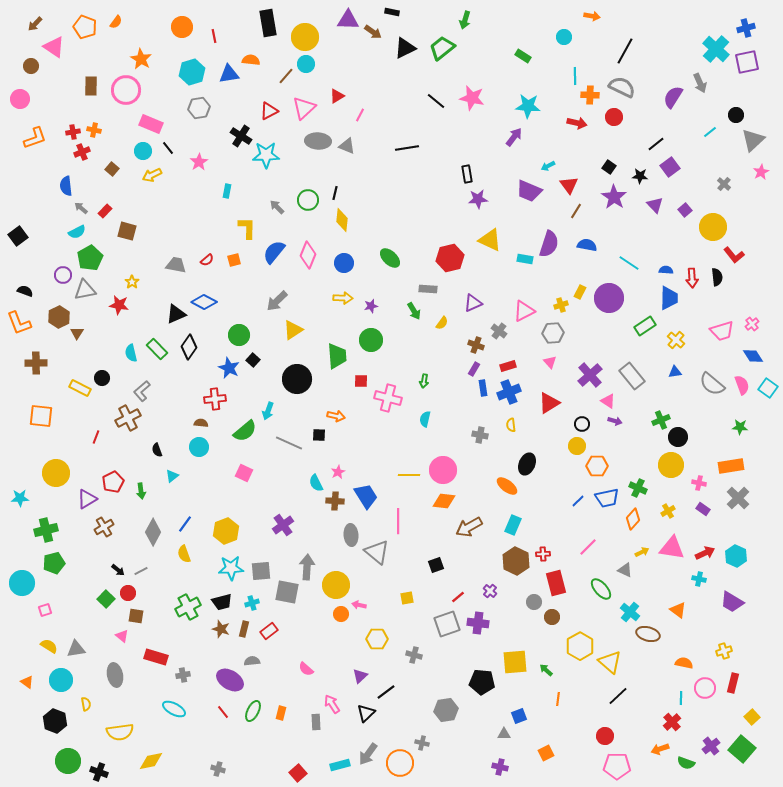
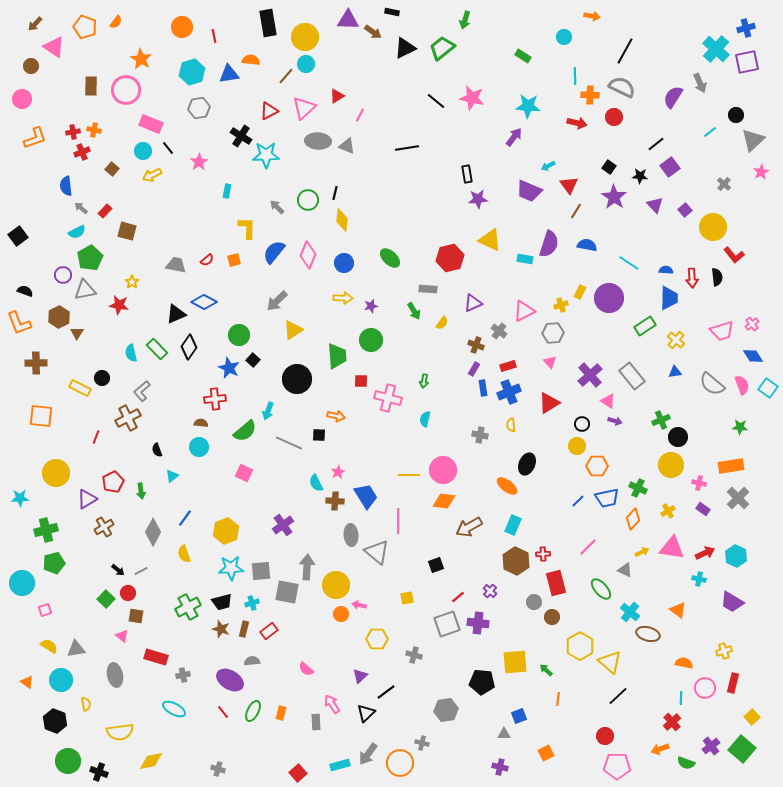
pink circle at (20, 99): moved 2 px right
blue line at (185, 524): moved 6 px up
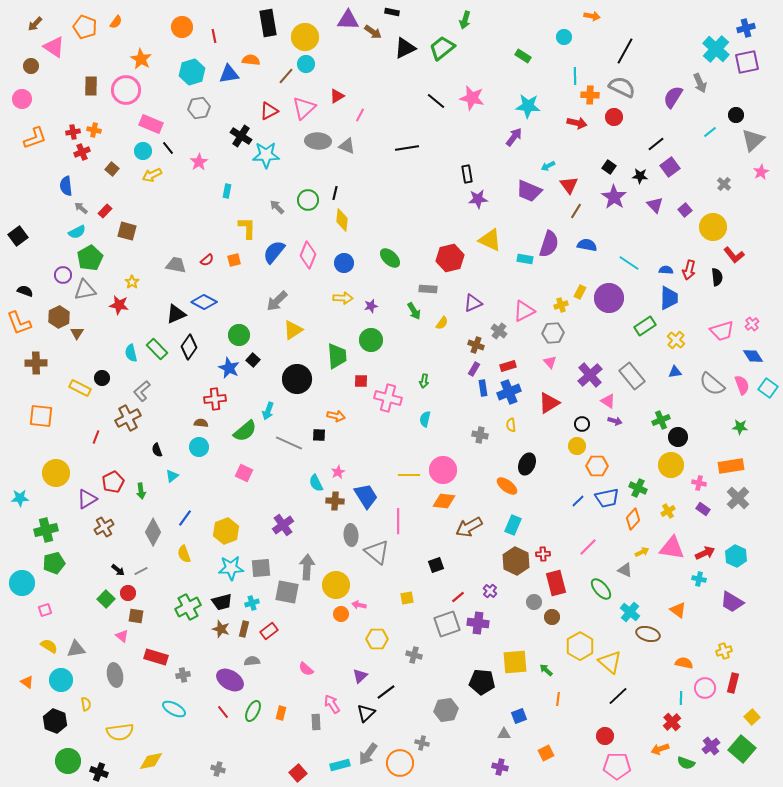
red arrow at (692, 278): moved 3 px left, 8 px up; rotated 18 degrees clockwise
gray square at (261, 571): moved 3 px up
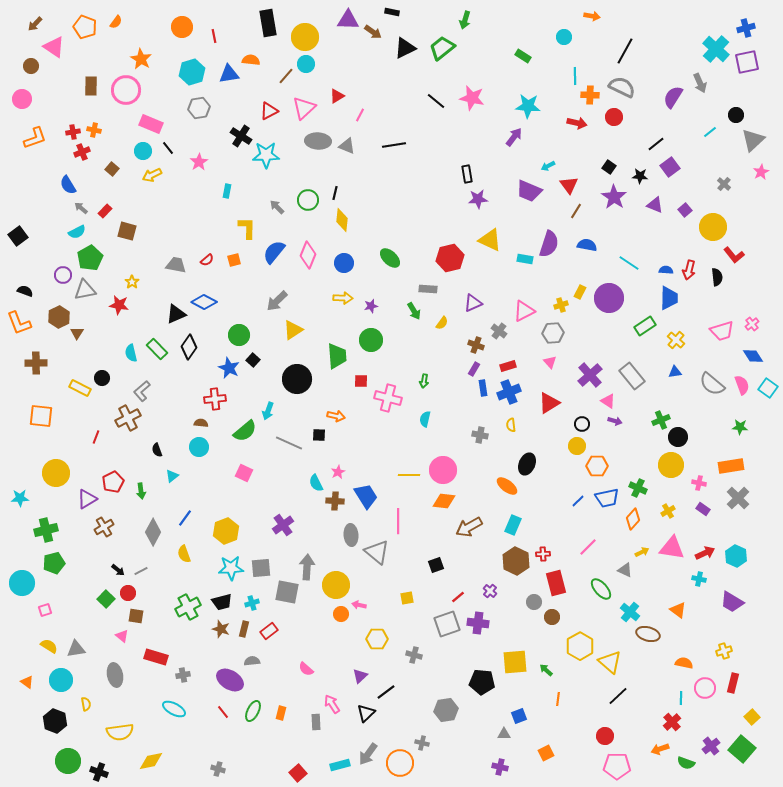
black line at (407, 148): moved 13 px left, 3 px up
blue semicircle at (66, 186): moved 2 px right, 1 px up; rotated 24 degrees counterclockwise
purple triangle at (655, 205): rotated 24 degrees counterclockwise
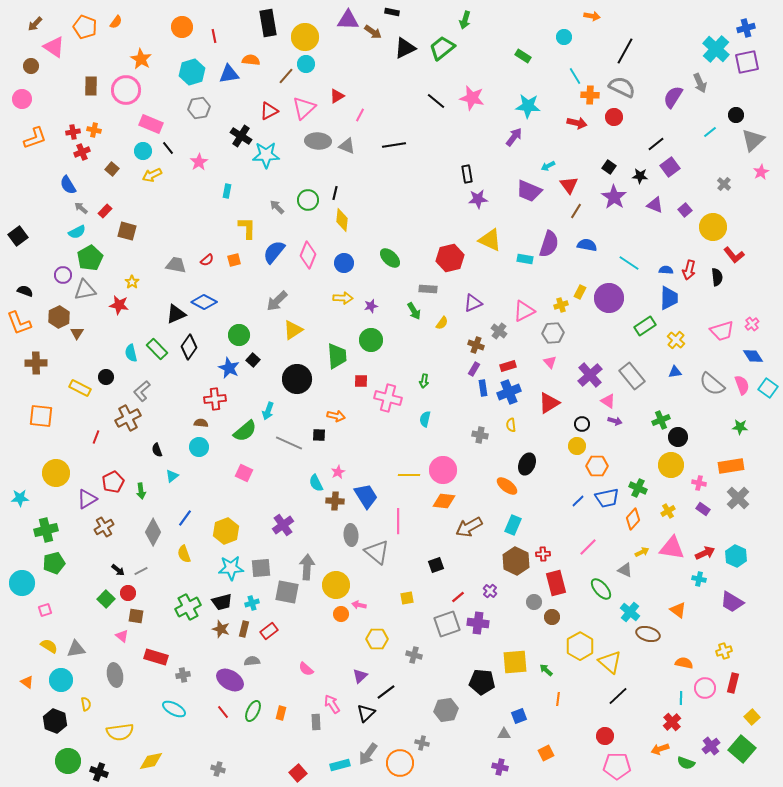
cyan line at (575, 76): rotated 30 degrees counterclockwise
black circle at (102, 378): moved 4 px right, 1 px up
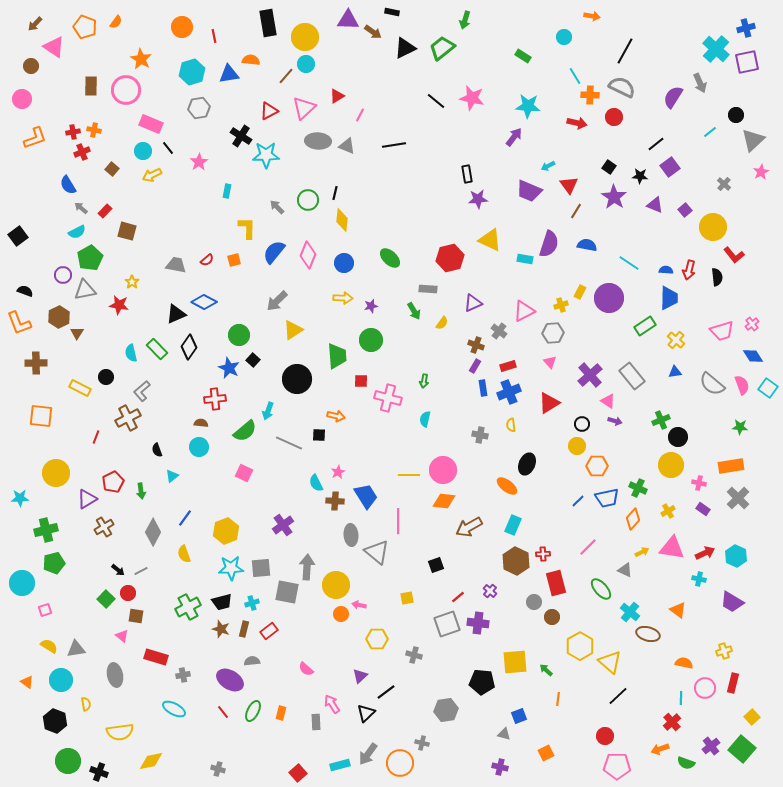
purple rectangle at (474, 369): moved 1 px right, 3 px up
gray triangle at (504, 734): rotated 16 degrees clockwise
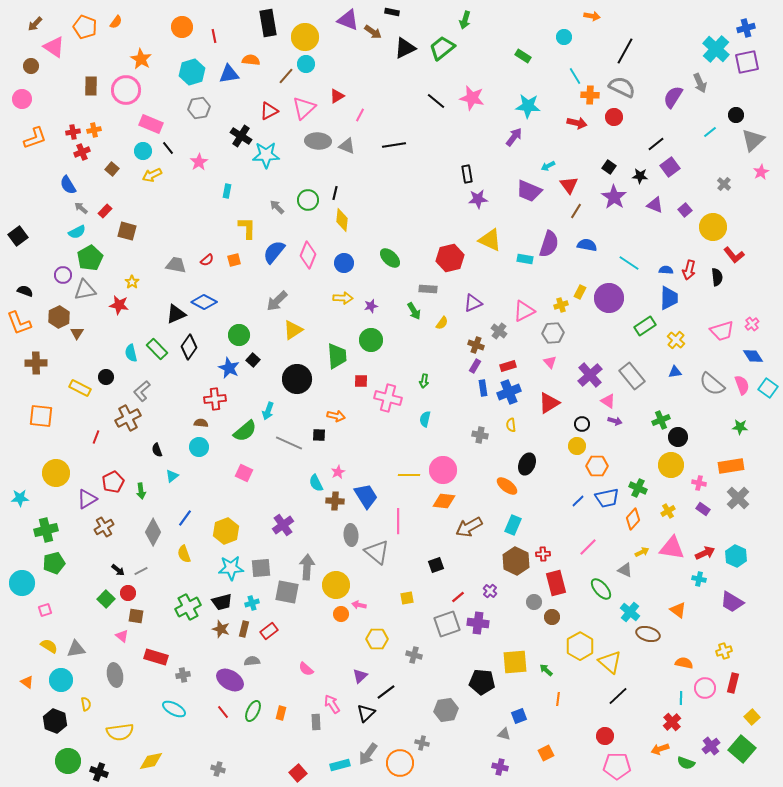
purple triangle at (348, 20): rotated 20 degrees clockwise
orange cross at (94, 130): rotated 24 degrees counterclockwise
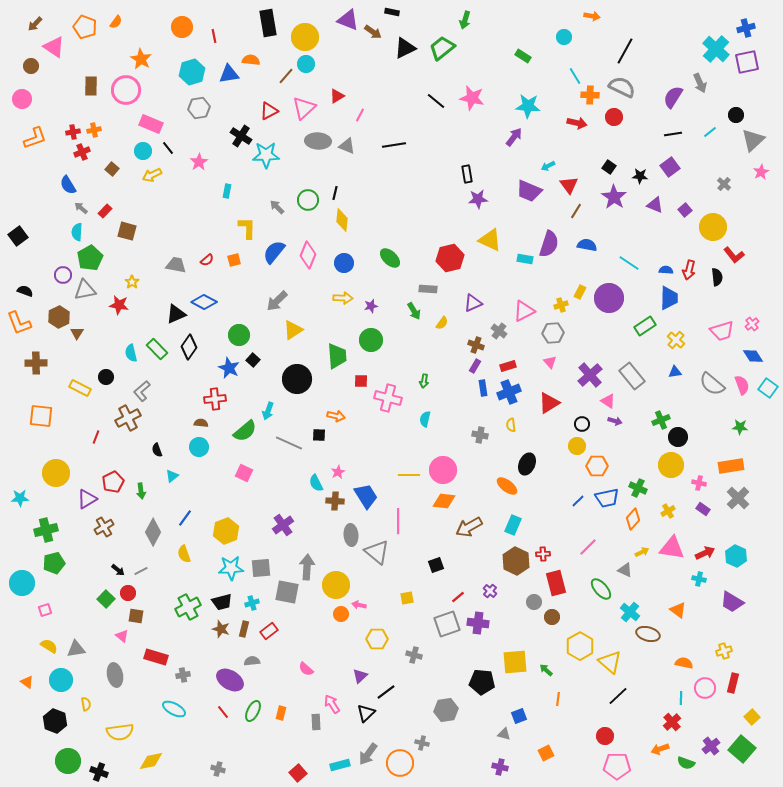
black line at (656, 144): moved 17 px right, 10 px up; rotated 30 degrees clockwise
cyan semicircle at (77, 232): rotated 120 degrees clockwise
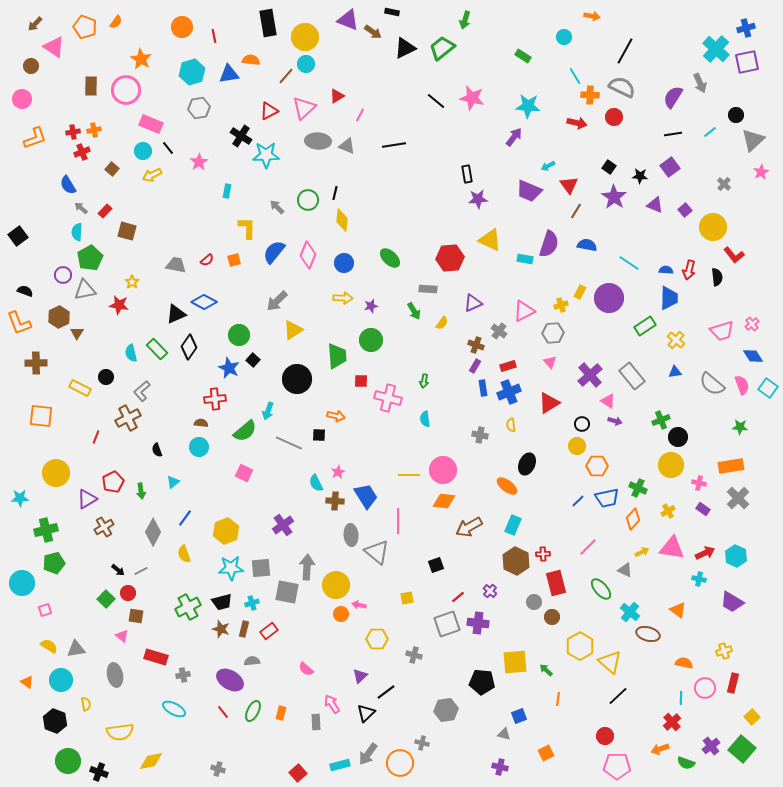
red hexagon at (450, 258): rotated 8 degrees clockwise
cyan semicircle at (425, 419): rotated 21 degrees counterclockwise
cyan triangle at (172, 476): moved 1 px right, 6 px down
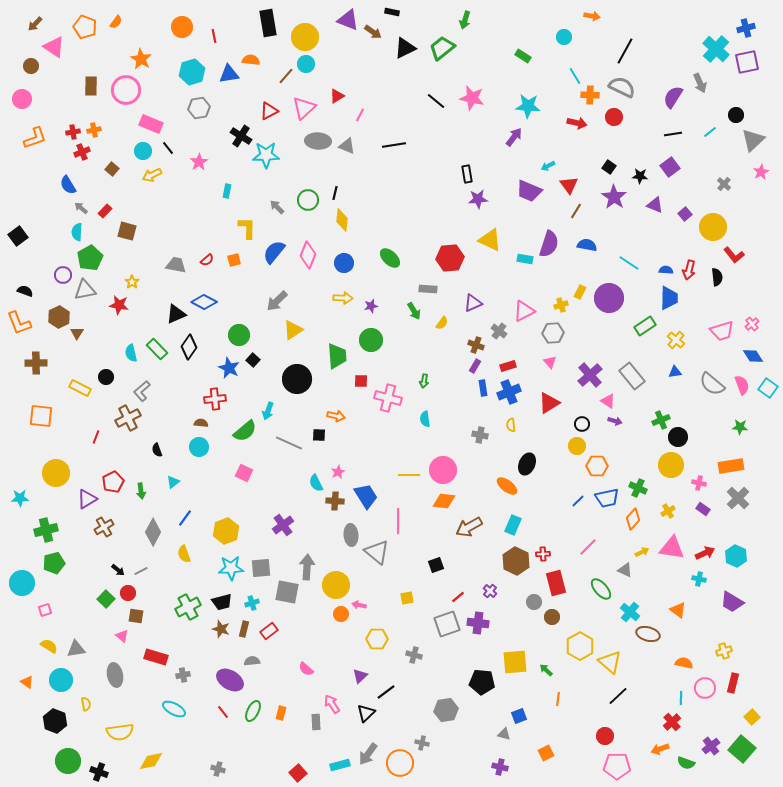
purple square at (685, 210): moved 4 px down
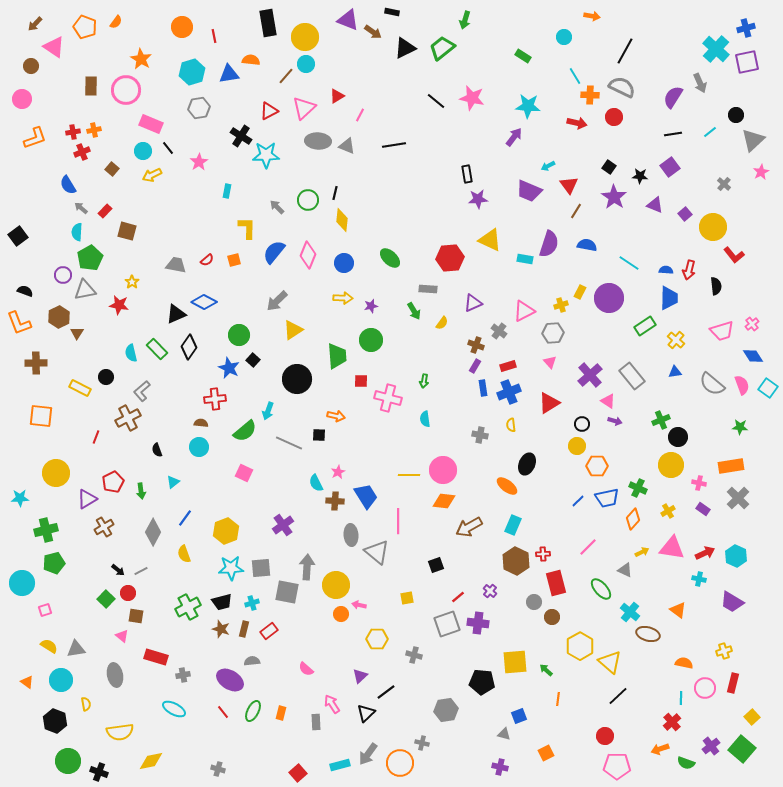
black semicircle at (717, 277): moved 1 px left, 9 px down
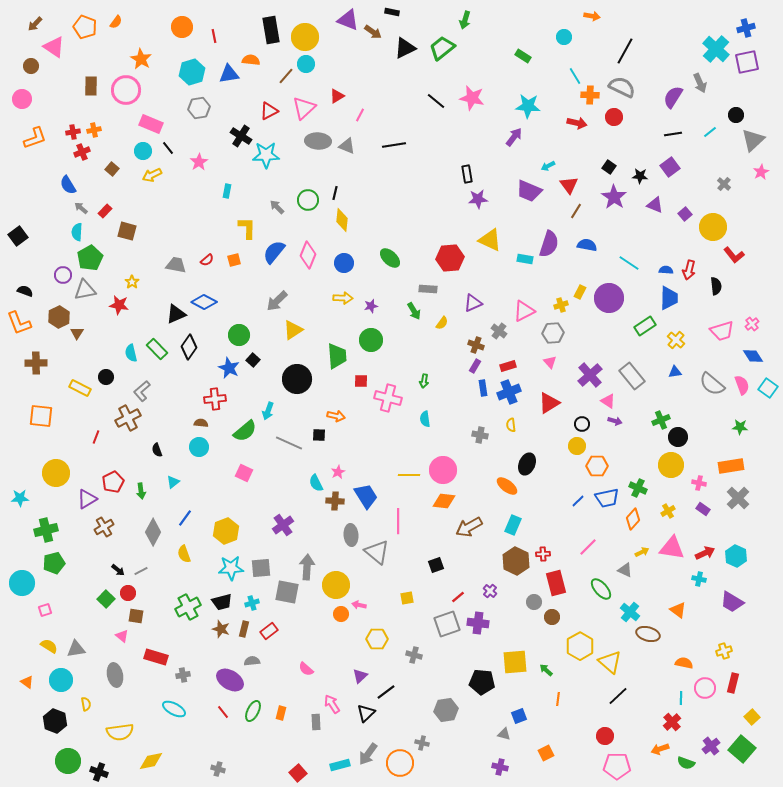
black rectangle at (268, 23): moved 3 px right, 7 px down
